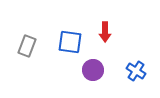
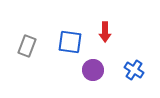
blue cross: moved 2 px left, 1 px up
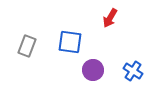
red arrow: moved 5 px right, 14 px up; rotated 30 degrees clockwise
blue cross: moved 1 px left, 1 px down
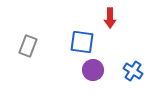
red arrow: rotated 30 degrees counterclockwise
blue square: moved 12 px right
gray rectangle: moved 1 px right
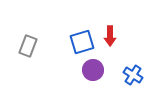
red arrow: moved 18 px down
blue square: rotated 25 degrees counterclockwise
blue cross: moved 4 px down
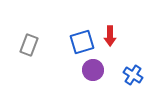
gray rectangle: moved 1 px right, 1 px up
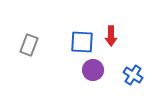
red arrow: moved 1 px right
blue square: rotated 20 degrees clockwise
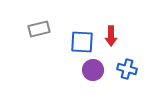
gray rectangle: moved 10 px right, 16 px up; rotated 55 degrees clockwise
blue cross: moved 6 px left, 6 px up; rotated 18 degrees counterclockwise
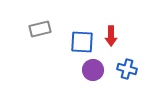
gray rectangle: moved 1 px right
